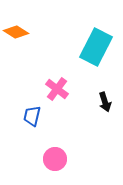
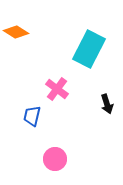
cyan rectangle: moved 7 px left, 2 px down
black arrow: moved 2 px right, 2 px down
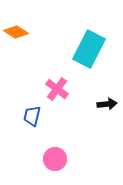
black arrow: rotated 78 degrees counterclockwise
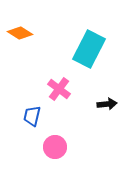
orange diamond: moved 4 px right, 1 px down
pink cross: moved 2 px right
pink circle: moved 12 px up
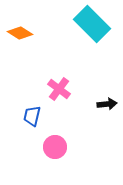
cyan rectangle: moved 3 px right, 25 px up; rotated 72 degrees counterclockwise
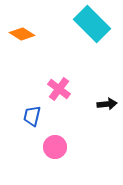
orange diamond: moved 2 px right, 1 px down
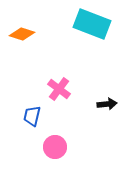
cyan rectangle: rotated 24 degrees counterclockwise
orange diamond: rotated 15 degrees counterclockwise
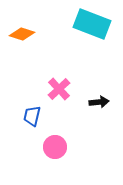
pink cross: rotated 10 degrees clockwise
black arrow: moved 8 px left, 2 px up
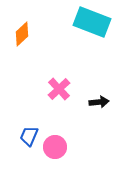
cyan rectangle: moved 2 px up
orange diamond: rotated 60 degrees counterclockwise
blue trapezoid: moved 3 px left, 20 px down; rotated 10 degrees clockwise
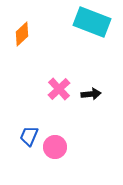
black arrow: moved 8 px left, 8 px up
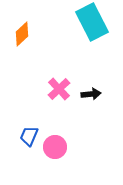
cyan rectangle: rotated 42 degrees clockwise
